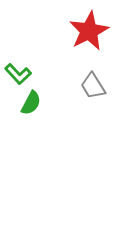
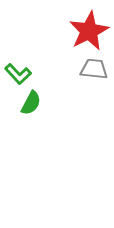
gray trapezoid: moved 1 px right, 17 px up; rotated 128 degrees clockwise
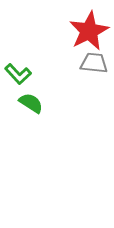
gray trapezoid: moved 6 px up
green semicircle: rotated 85 degrees counterclockwise
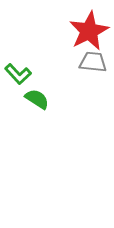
gray trapezoid: moved 1 px left, 1 px up
green semicircle: moved 6 px right, 4 px up
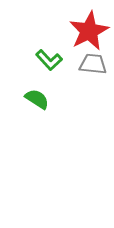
gray trapezoid: moved 2 px down
green L-shape: moved 31 px right, 14 px up
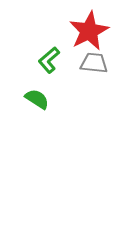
green L-shape: rotated 92 degrees clockwise
gray trapezoid: moved 1 px right, 1 px up
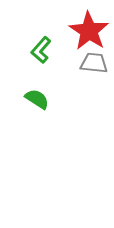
red star: rotated 12 degrees counterclockwise
green L-shape: moved 8 px left, 10 px up; rotated 8 degrees counterclockwise
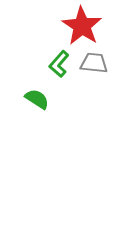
red star: moved 7 px left, 5 px up
green L-shape: moved 18 px right, 14 px down
